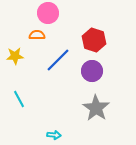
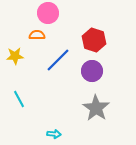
cyan arrow: moved 1 px up
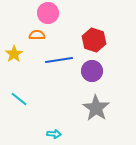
yellow star: moved 1 px left, 2 px up; rotated 30 degrees counterclockwise
blue line: moved 1 px right; rotated 36 degrees clockwise
cyan line: rotated 24 degrees counterclockwise
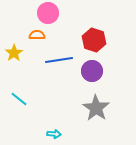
yellow star: moved 1 px up
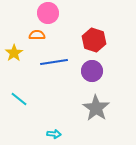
blue line: moved 5 px left, 2 px down
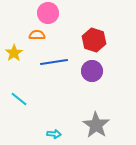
gray star: moved 17 px down
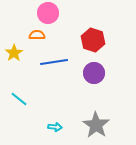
red hexagon: moved 1 px left
purple circle: moved 2 px right, 2 px down
cyan arrow: moved 1 px right, 7 px up
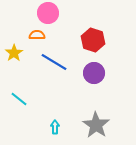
blue line: rotated 40 degrees clockwise
cyan arrow: rotated 96 degrees counterclockwise
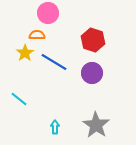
yellow star: moved 11 px right
purple circle: moved 2 px left
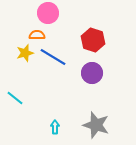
yellow star: rotated 18 degrees clockwise
blue line: moved 1 px left, 5 px up
cyan line: moved 4 px left, 1 px up
gray star: rotated 16 degrees counterclockwise
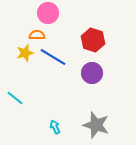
cyan arrow: rotated 24 degrees counterclockwise
